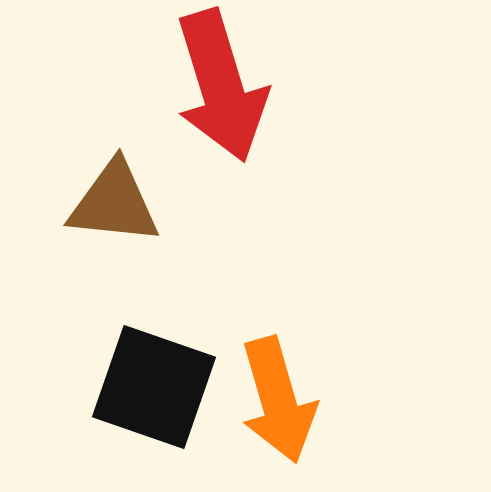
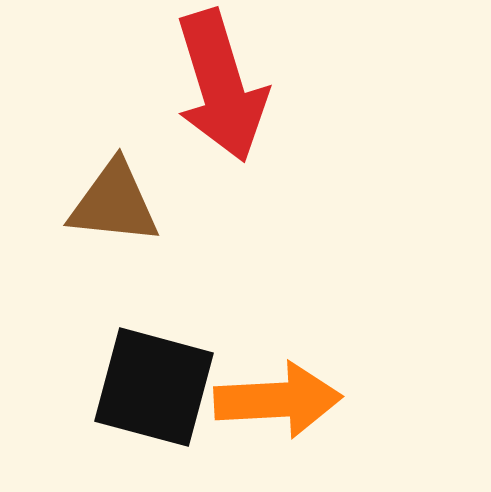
black square: rotated 4 degrees counterclockwise
orange arrow: rotated 77 degrees counterclockwise
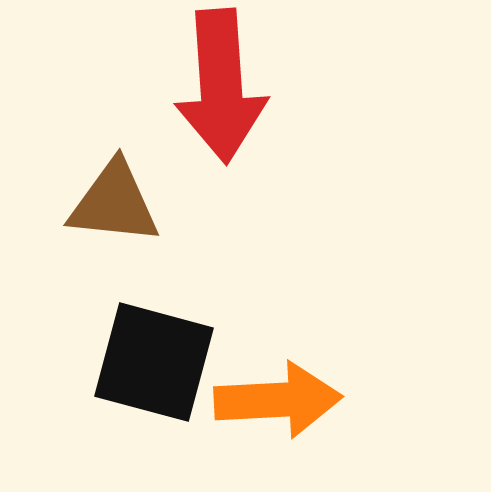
red arrow: rotated 13 degrees clockwise
black square: moved 25 px up
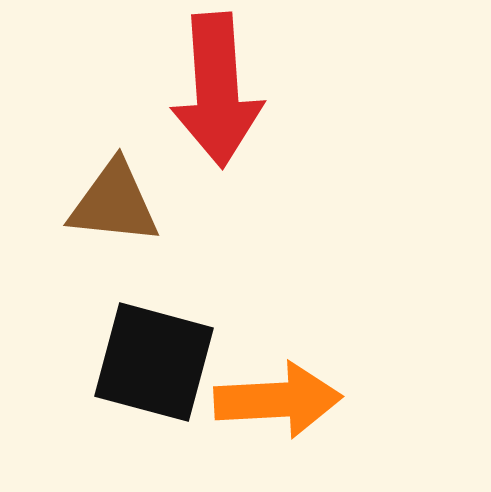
red arrow: moved 4 px left, 4 px down
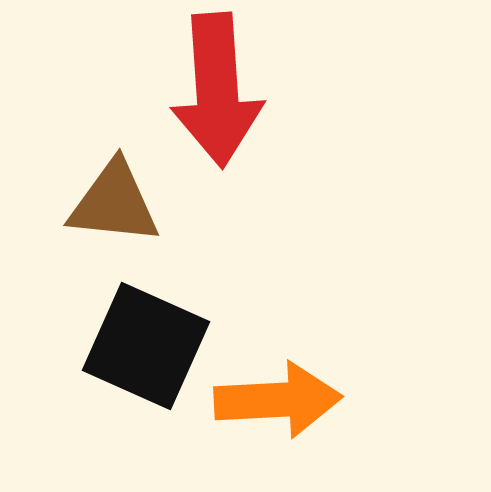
black square: moved 8 px left, 16 px up; rotated 9 degrees clockwise
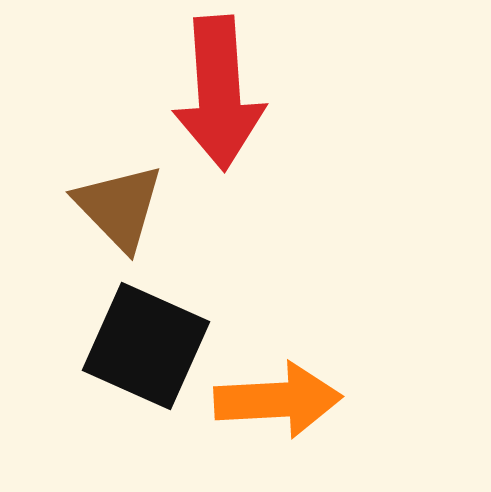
red arrow: moved 2 px right, 3 px down
brown triangle: moved 5 px right, 4 px down; rotated 40 degrees clockwise
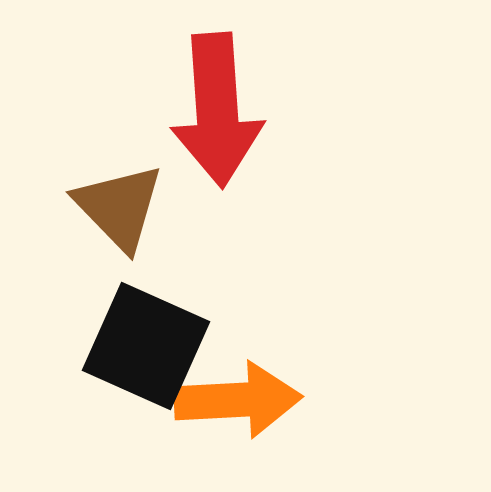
red arrow: moved 2 px left, 17 px down
orange arrow: moved 40 px left
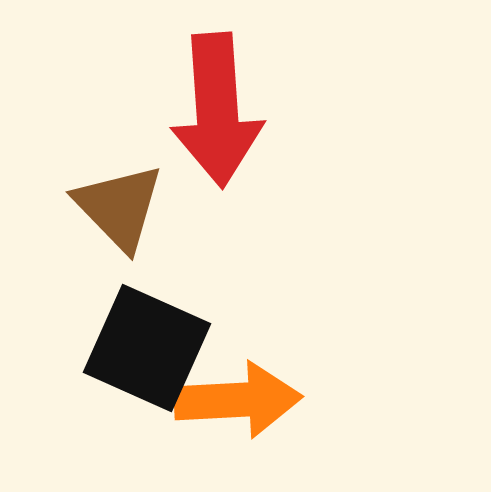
black square: moved 1 px right, 2 px down
